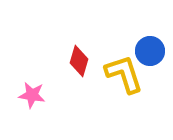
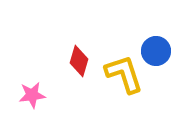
blue circle: moved 6 px right
pink star: rotated 16 degrees counterclockwise
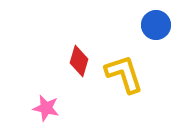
blue circle: moved 26 px up
pink star: moved 14 px right, 13 px down; rotated 20 degrees clockwise
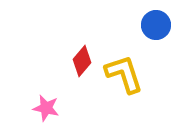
red diamond: moved 3 px right; rotated 24 degrees clockwise
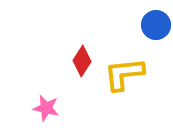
red diamond: rotated 8 degrees counterclockwise
yellow L-shape: rotated 78 degrees counterclockwise
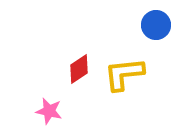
red diamond: moved 3 px left, 8 px down; rotated 24 degrees clockwise
pink star: moved 3 px right, 3 px down
